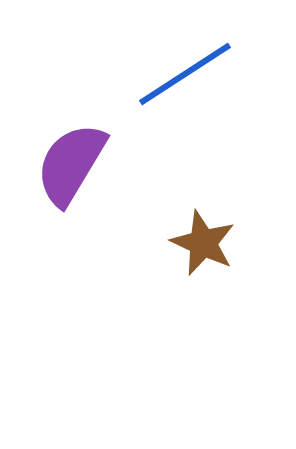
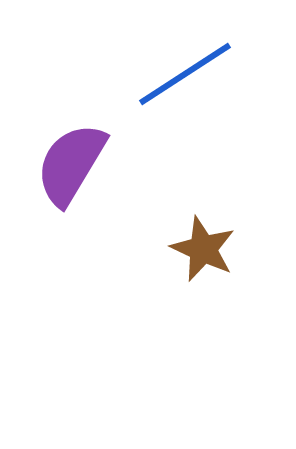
brown star: moved 6 px down
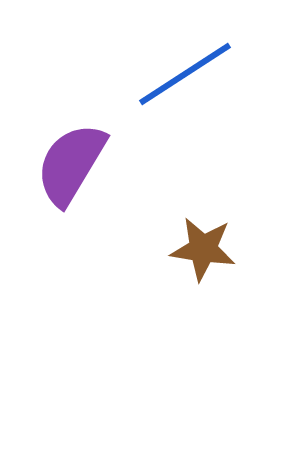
brown star: rotated 16 degrees counterclockwise
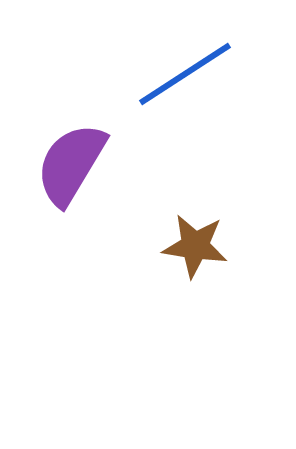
brown star: moved 8 px left, 3 px up
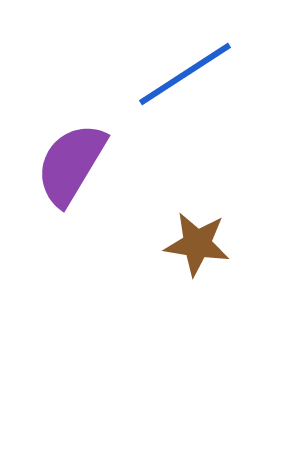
brown star: moved 2 px right, 2 px up
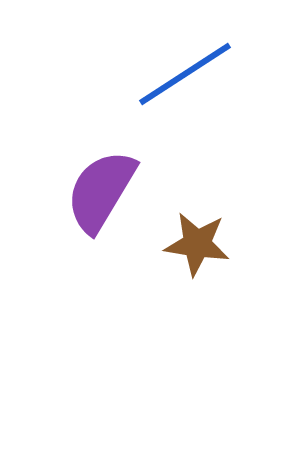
purple semicircle: moved 30 px right, 27 px down
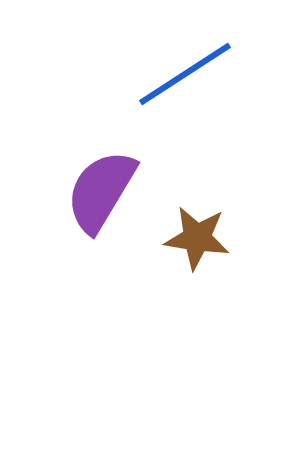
brown star: moved 6 px up
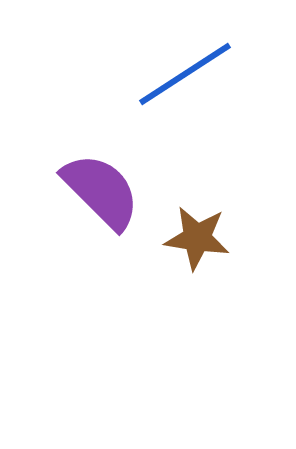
purple semicircle: rotated 104 degrees clockwise
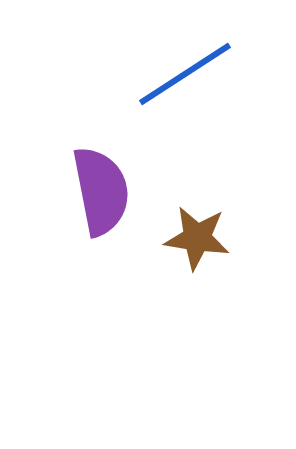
purple semicircle: rotated 34 degrees clockwise
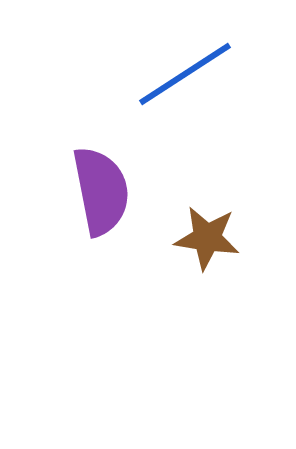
brown star: moved 10 px right
